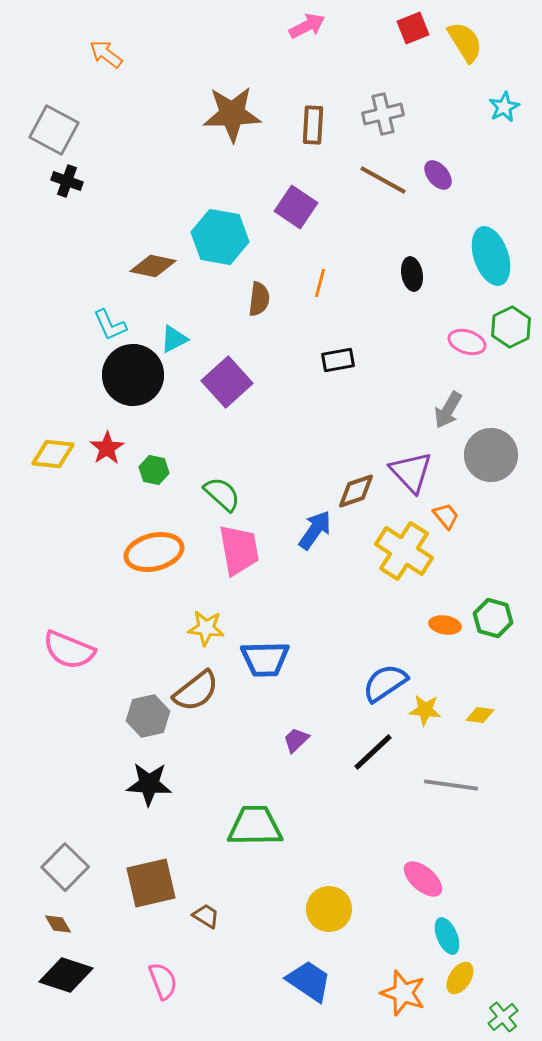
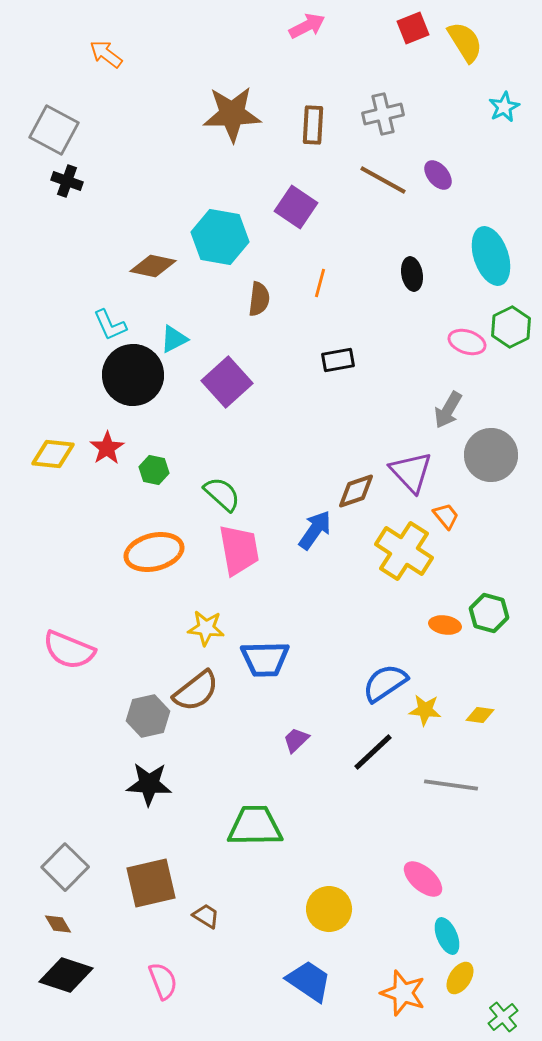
green hexagon at (493, 618): moved 4 px left, 5 px up
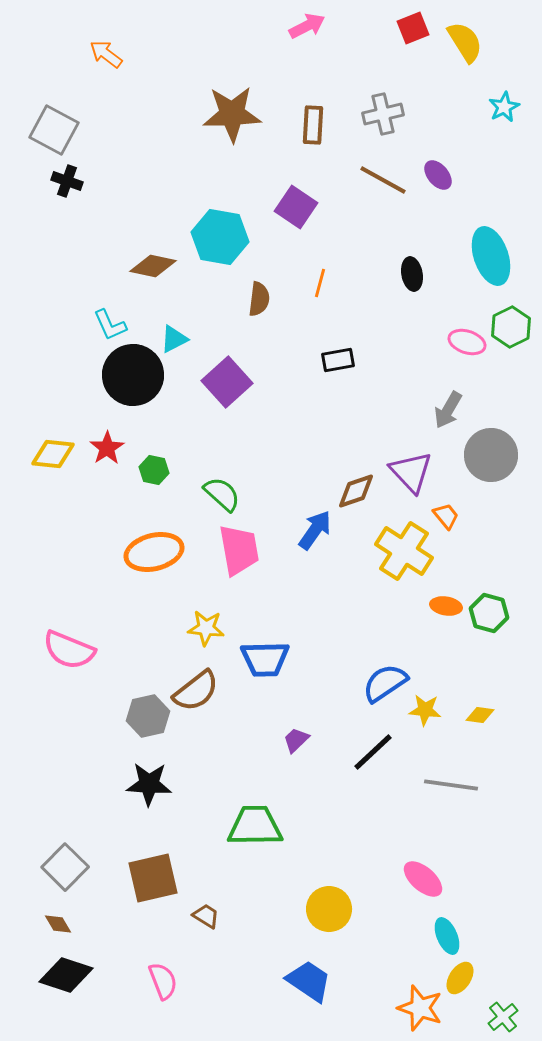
orange ellipse at (445, 625): moved 1 px right, 19 px up
brown square at (151, 883): moved 2 px right, 5 px up
orange star at (403, 993): moved 17 px right, 15 px down
